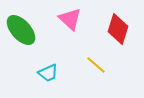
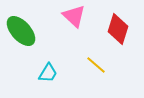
pink triangle: moved 4 px right, 3 px up
green ellipse: moved 1 px down
cyan trapezoid: rotated 35 degrees counterclockwise
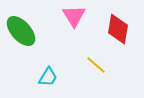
pink triangle: rotated 15 degrees clockwise
red diamond: rotated 8 degrees counterclockwise
cyan trapezoid: moved 4 px down
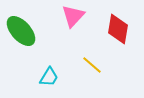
pink triangle: moved 1 px left; rotated 15 degrees clockwise
yellow line: moved 4 px left
cyan trapezoid: moved 1 px right
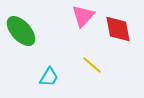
pink triangle: moved 10 px right
red diamond: rotated 20 degrees counterclockwise
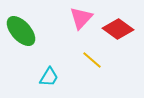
pink triangle: moved 2 px left, 2 px down
red diamond: rotated 44 degrees counterclockwise
yellow line: moved 5 px up
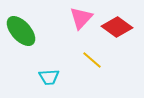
red diamond: moved 1 px left, 2 px up
cyan trapezoid: rotated 55 degrees clockwise
